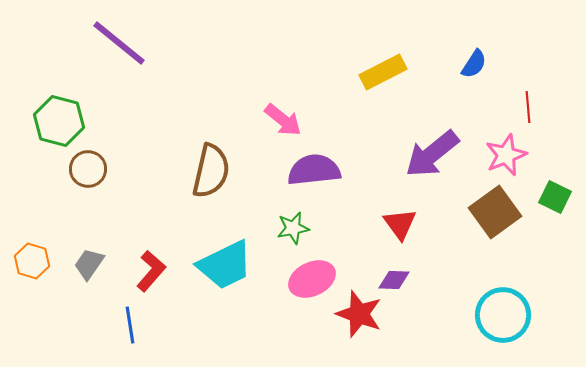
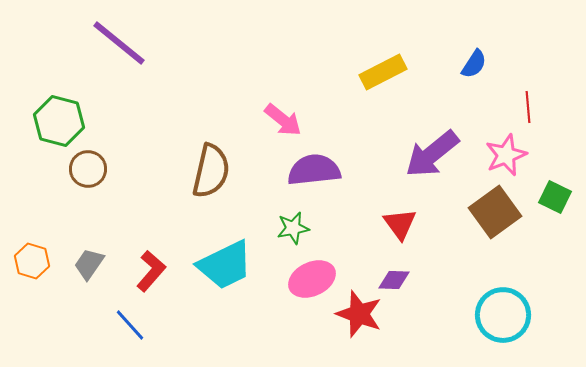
blue line: rotated 33 degrees counterclockwise
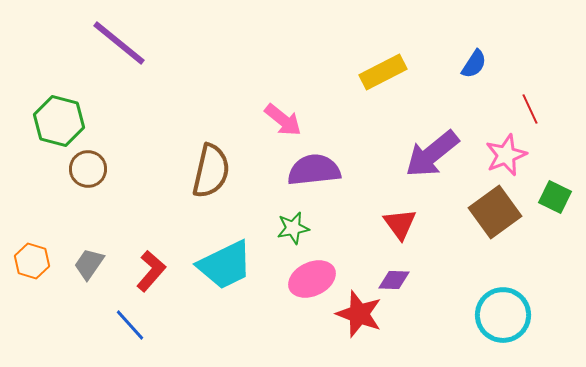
red line: moved 2 px right, 2 px down; rotated 20 degrees counterclockwise
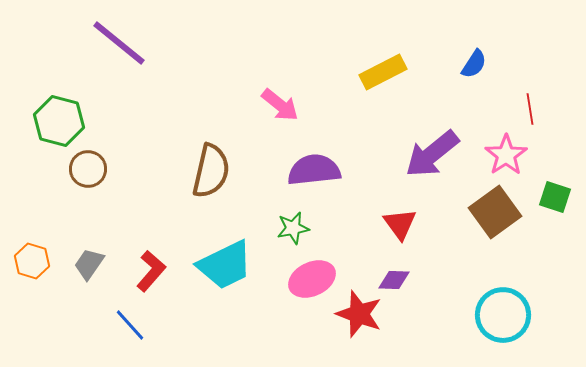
red line: rotated 16 degrees clockwise
pink arrow: moved 3 px left, 15 px up
pink star: rotated 12 degrees counterclockwise
green square: rotated 8 degrees counterclockwise
